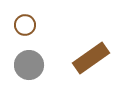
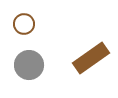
brown circle: moved 1 px left, 1 px up
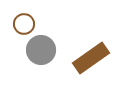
gray circle: moved 12 px right, 15 px up
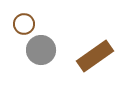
brown rectangle: moved 4 px right, 2 px up
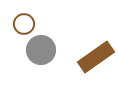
brown rectangle: moved 1 px right, 1 px down
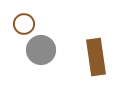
brown rectangle: rotated 63 degrees counterclockwise
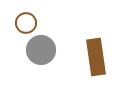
brown circle: moved 2 px right, 1 px up
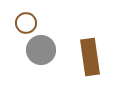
brown rectangle: moved 6 px left
